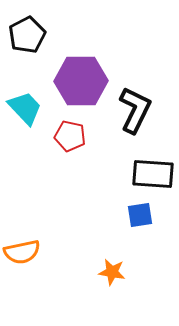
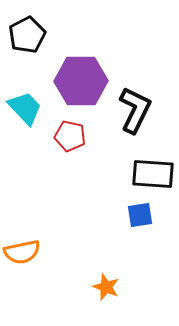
orange star: moved 6 px left, 15 px down; rotated 12 degrees clockwise
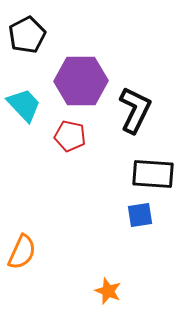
cyan trapezoid: moved 1 px left, 3 px up
orange semicircle: rotated 54 degrees counterclockwise
orange star: moved 2 px right, 4 px down
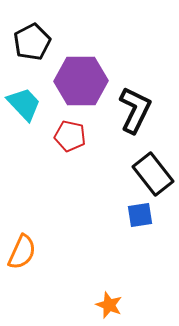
black pentagon: moved 5 px right, 7 px down
cyan trapezoid: moved 1 px up
black rectangle: rotated 48 degrees clockwise
orange star: moved 1 px right, 14 px down
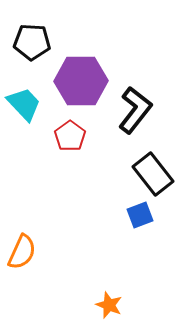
black pentagon: rotated 30 degrees clockwise
black L-shape: rotated 12 degrees clockwise
red pentagon: rotated 24 degrees clockwise
blue square: rotated 12 degrees counterclockwise
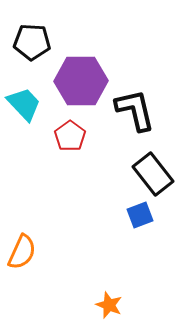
black L-shape: rotated 51 degrees counterclockwise
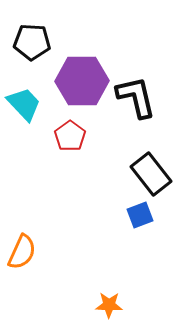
purple hexagon: moved 1 px right
black L-shape: moved 1 px right, 13 px up
black rectangle: moved 2 px left
orange star: rotated 20 degrees counterclockwise
